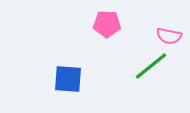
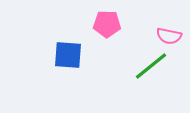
blue square: moved 24 px up
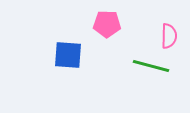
pink semicircle: rotated 100 degrees counterclockwise
green line: rotated 54 degrees clockwise
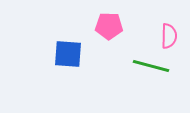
pink pentagon: moved 2 px right, 2 px down
blue square: moved 1 px up
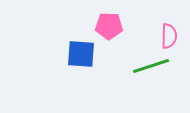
blue square: moved 13 px right
green line: rotated 33 degrees counterclockwise
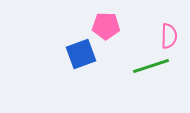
pink pentagon: moved 3 px left
blue square: rotated 24 degrees counterclockwise
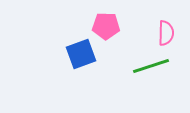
pink semicircle: moved 3 px left, 3 px up
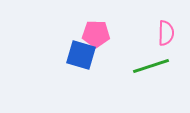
pink pentagon: moved 10 px left, 8 px down
blue square: moved 1 px down; rotated 36 degrees clockwise
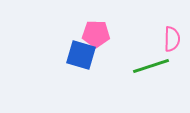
pink semicircle: moved 6 px right, 6 px down
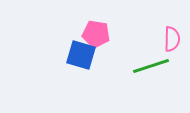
pink pentagon: rotated 8 degrees clockwise
